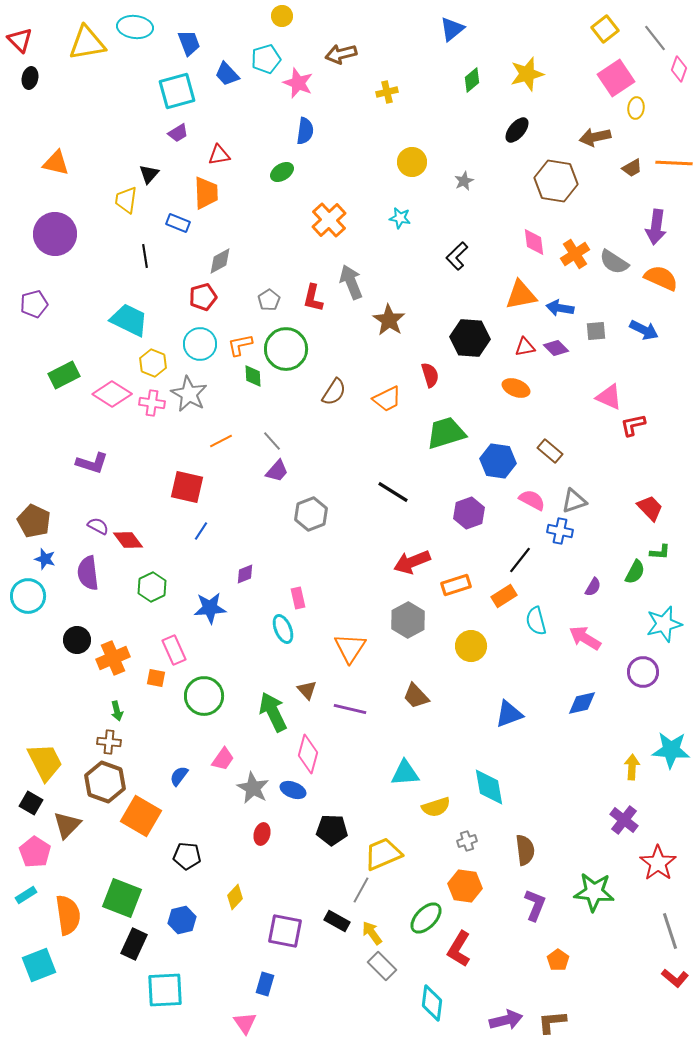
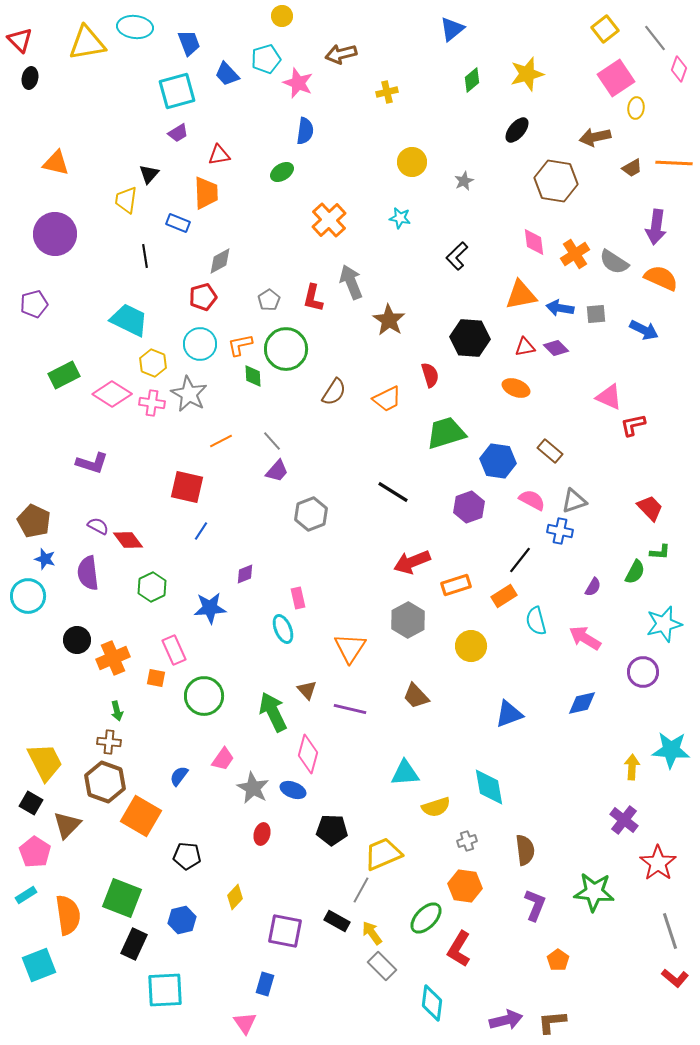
gray square at (596, 331): moved 17 px up
purple hexagon at (469, 513): moved 6 px up
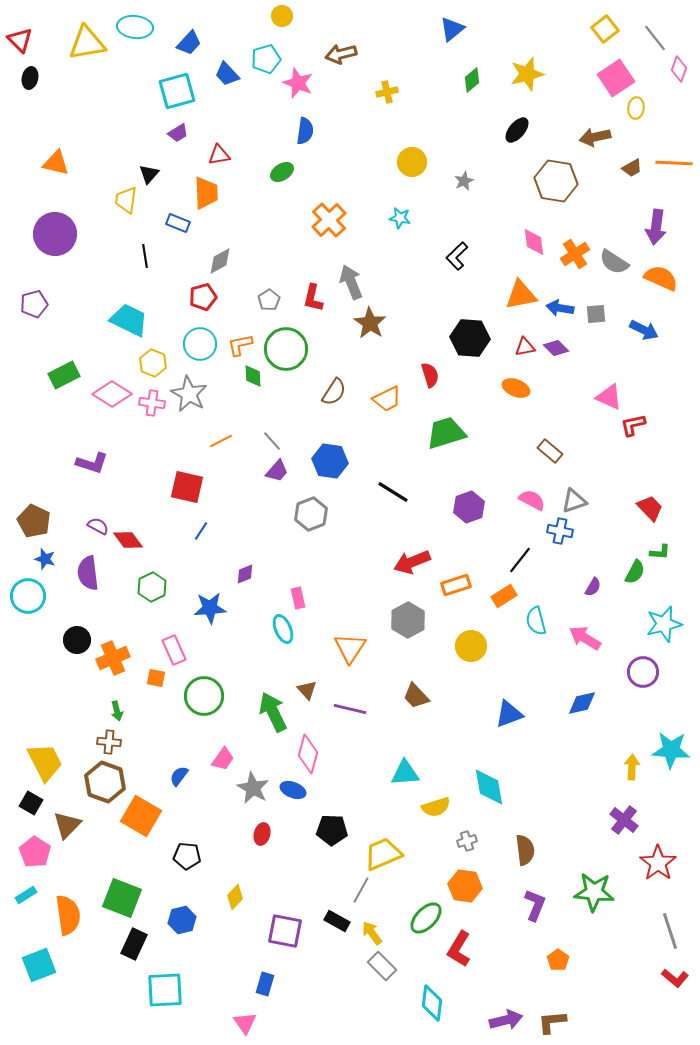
blue trapezoid at (189, 43): rotated 64 degrees clockwise
brown star at (389, 320): moved 19 px left, 3 px down
blue hexagon at (498, 461): moved 168 px left
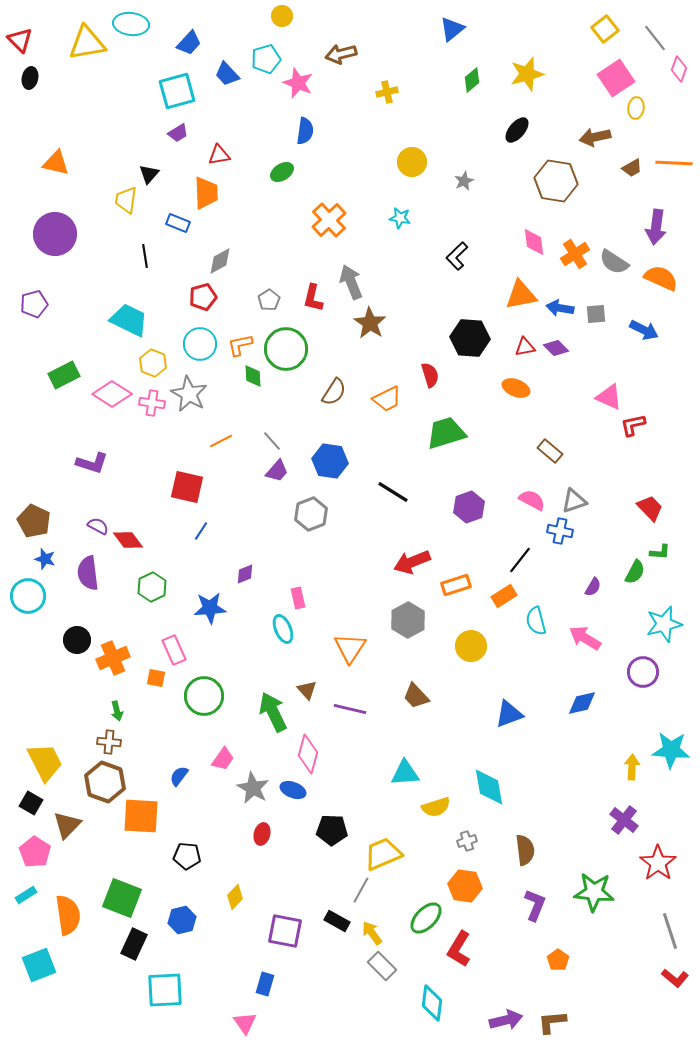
cyan ellipse at (135, 27): moved 4 px left, 3 px up
orange square at (141, 816): rotated 27 degrees counterclockwise
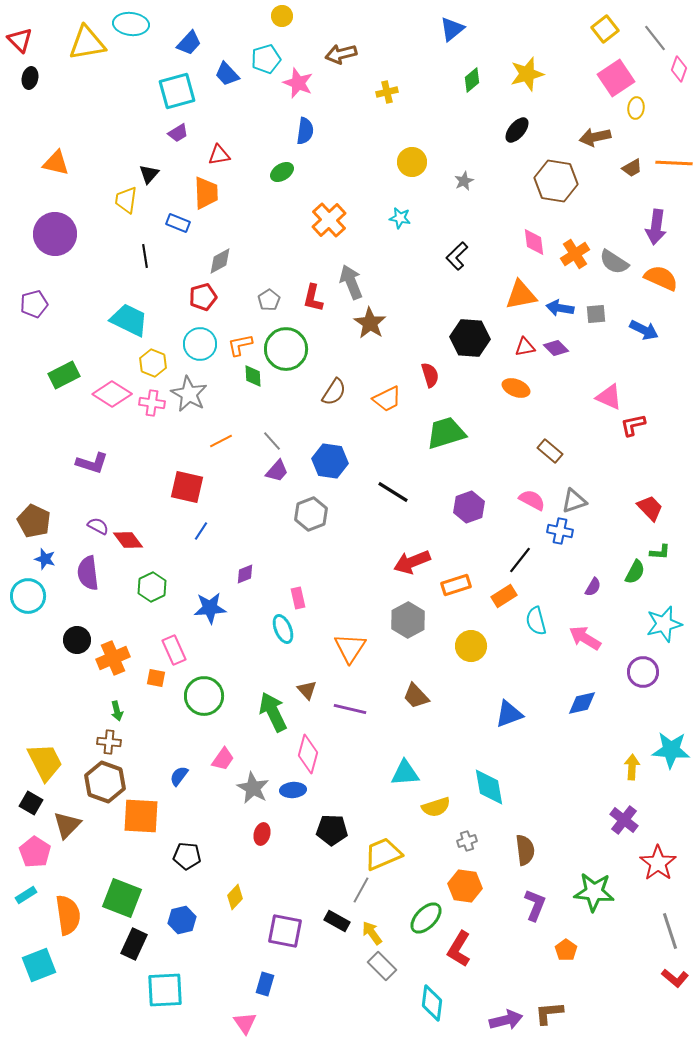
blue ellipse at (293, 790): rotated 25 degrees counterclockwise
orange pentagon at (558, 960): moved 8 px right, 10 px up
brown L-shape at (552, 1022): moved 3 px left, 9 px up
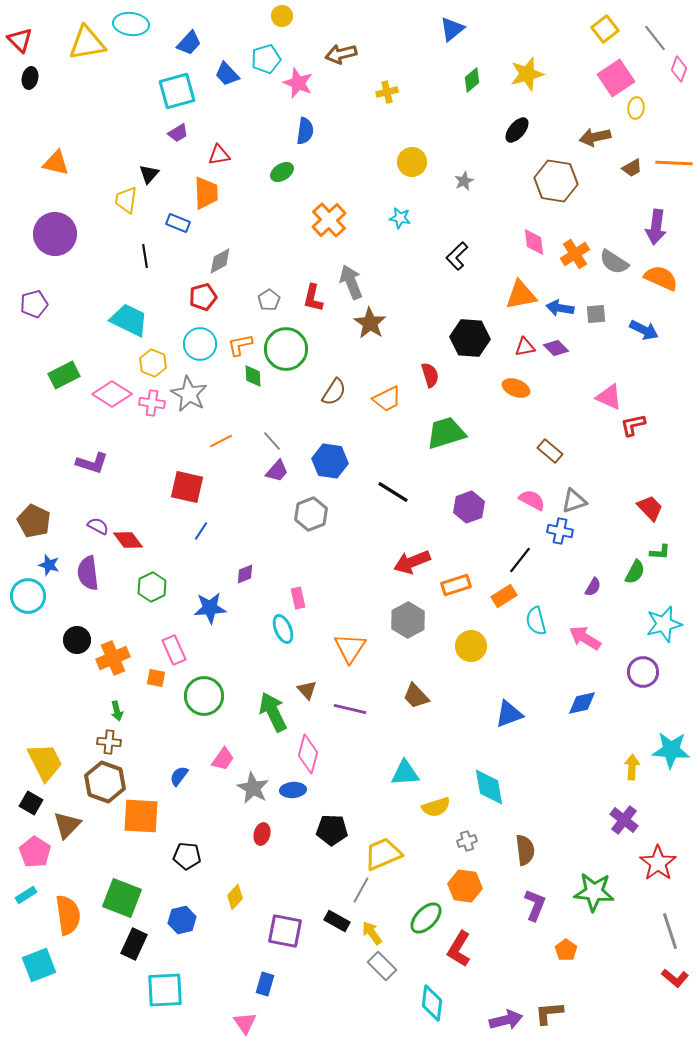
blue star at (45, 559): moved 4 px right, 6 px down
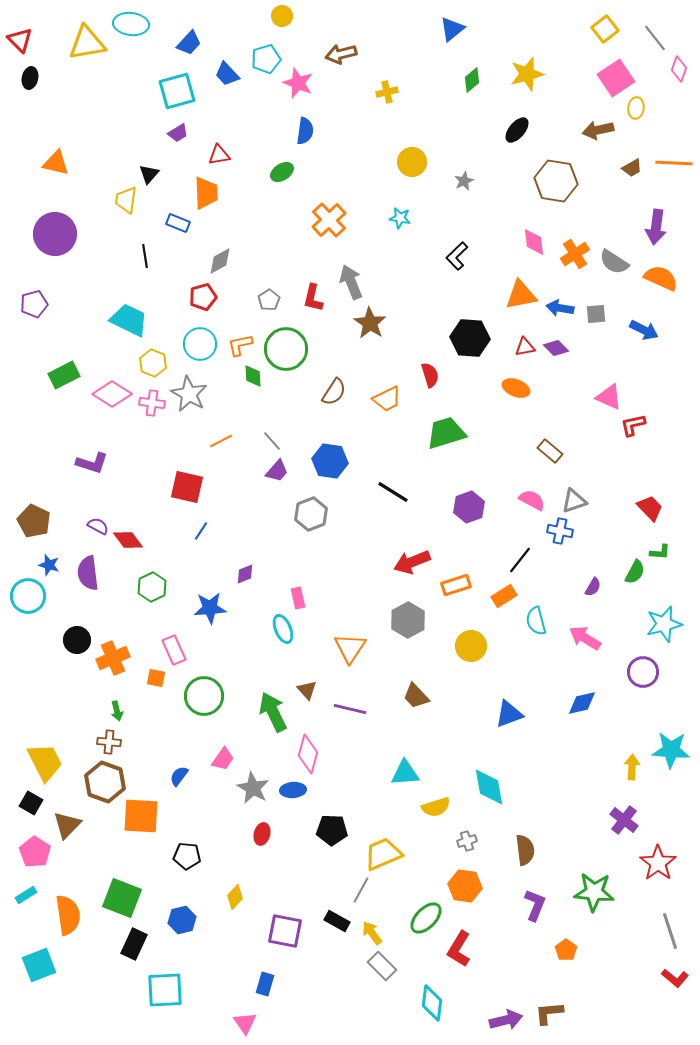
brown arrow at (595, 137): moved 3 px right, 7 px up
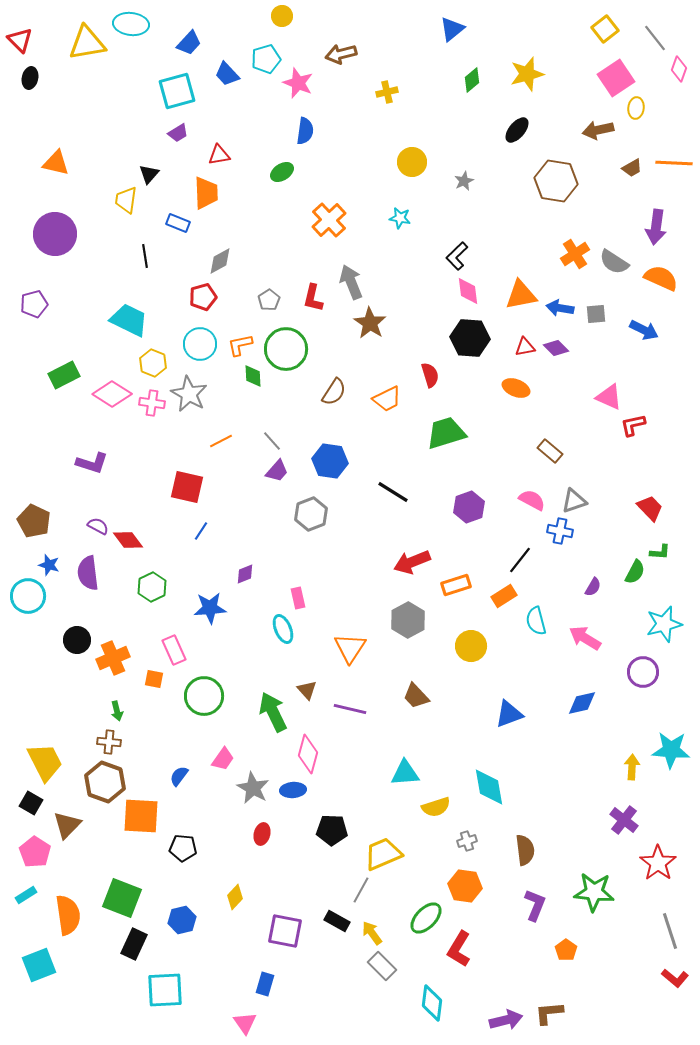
pink diamond at (534, 242): moved 66 px left, 49 px down
orange square at (156, 678): moved 2 px left, 1 px down
black pentagon at (187, 856): moved 4 px left, 8 px up
